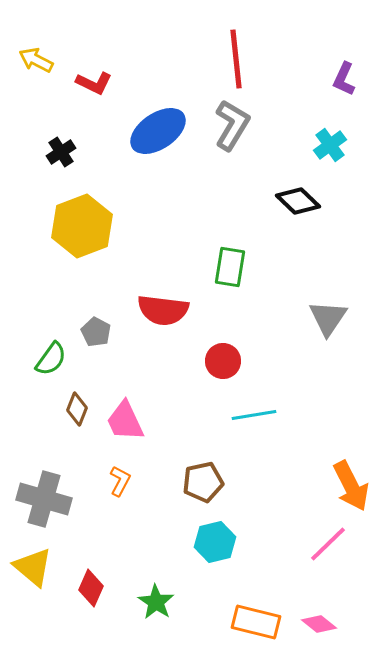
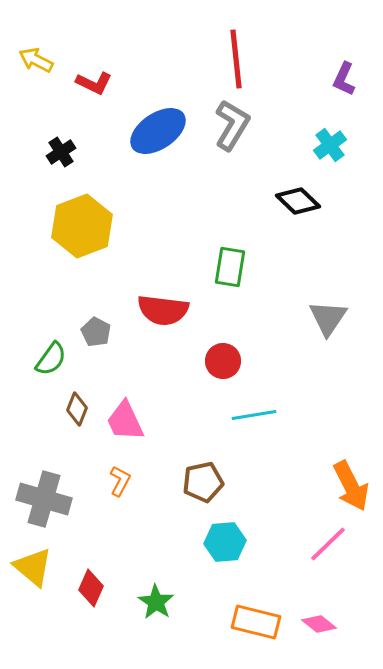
cyan hexagon: moved 10 px right; rotated 9 degrees clockwise
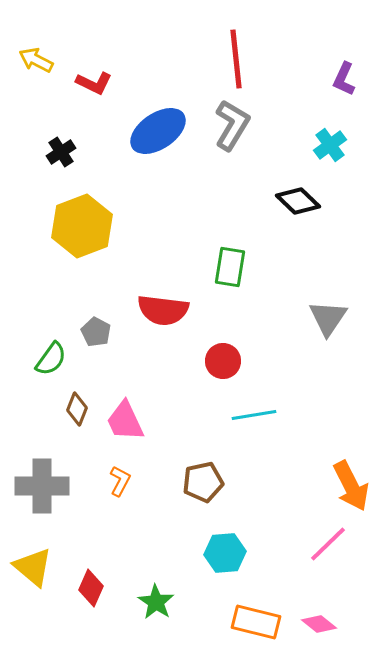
gray cross: moved 2 px left, 13 px up; rotated 16 degrees counterclockwise
cyan hexagon: moved 11 px down
